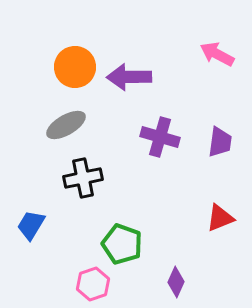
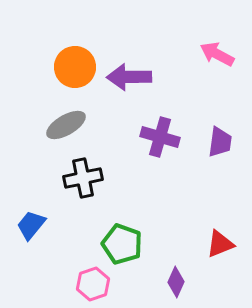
red triangle: moved 26 px down
blue trapezoid: rotated 8 degrees clockwise
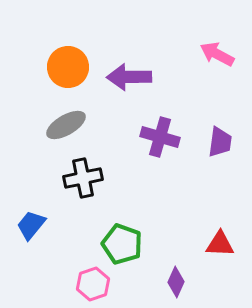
orange circle: moved 7 px left
red triangle: rotated 24 degrees clockwise
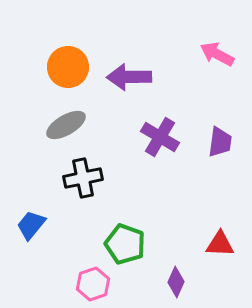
purple cross: rotated 15 degrees clockwise
green pentagon: moved 3 px right
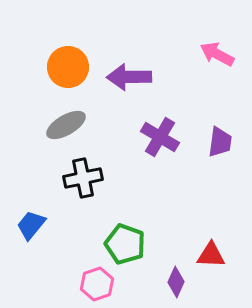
red triangle: moved 9 px left, 11 px down
pink hexagon: moved 4 px right
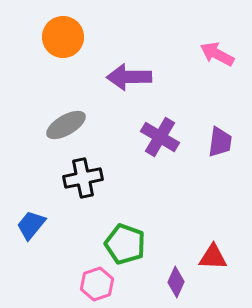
orange circle: moved 5 px left, 30 px up
red triangle: moved 2 px right, 2 px down
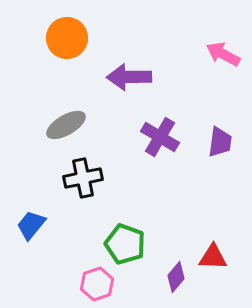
orange circle: moved 4 px right, 1 px down
pink arrow: moved 6 px right
purple diamond: moved 5 px up; rotated 16 degrees clockwise
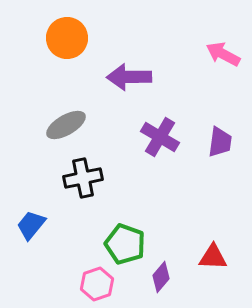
purple diamond: moved 15 px left
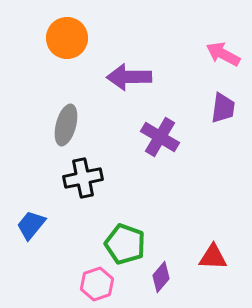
gray ellipse: rotated 45 degrees counterclockwise
purple trapezoid: moved 3 px right, 34 px up
